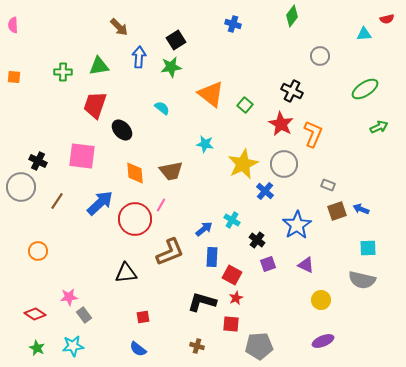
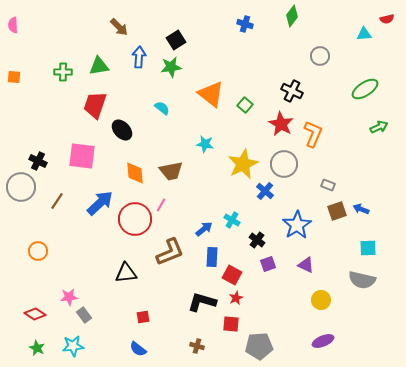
blue cross at (233, 24): moved 12 px right
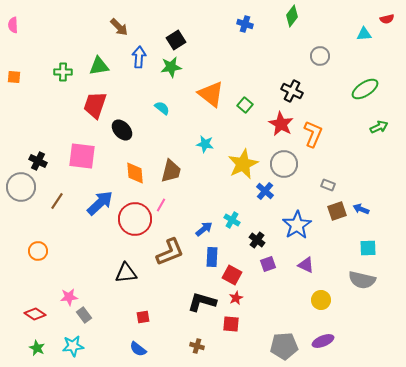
brown trapezoid at (171, 171): rotated 65 degrees counterclockwise
gray pentagon at (259, 346): moved 25 px right
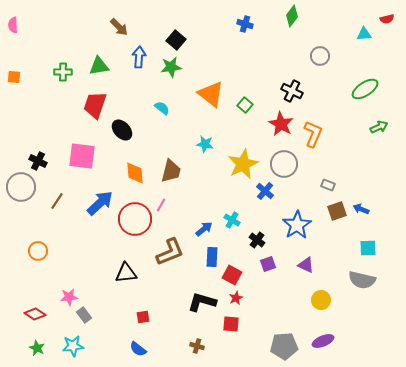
black square at (176, 40): rotated 18 degrees counterclockwise
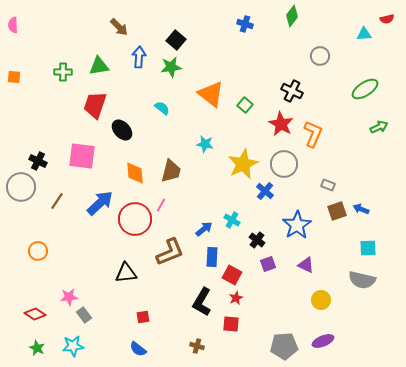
black L-shape at (202, 302): rotated 76 degrees counterclockwise
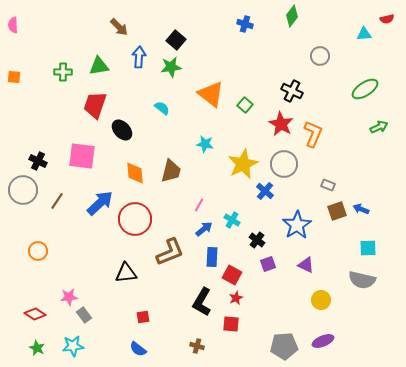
gray circle at (21, 187): moved 2 px right, 3 px down
pink line at (161, 205): moved 38 px right
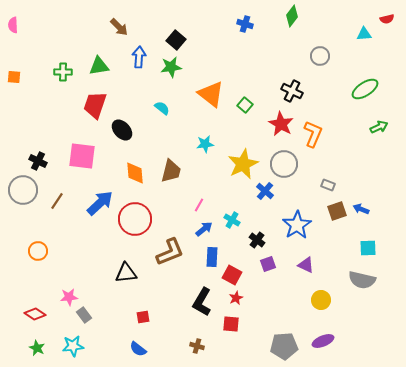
cyan star at (205, 144): rotated 18 degrees counterclockwise
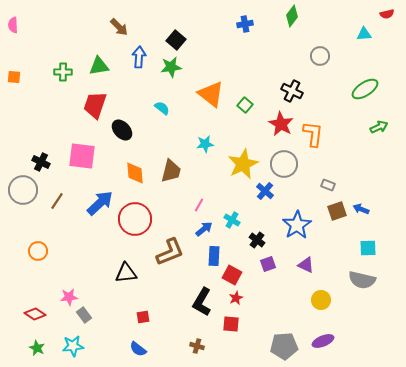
red semicircle at (387, 19): moved 5 px up
blue cross at (245, 24): rotated 28 degrees counterclockwise
orange L-shape at (313, 134): rotated 16 degrees counterclockwise
black cross at (38, 161): moved 3 px right, 1 px down
blue rectangle at (212, 257): moved 2 px right, 1 px up
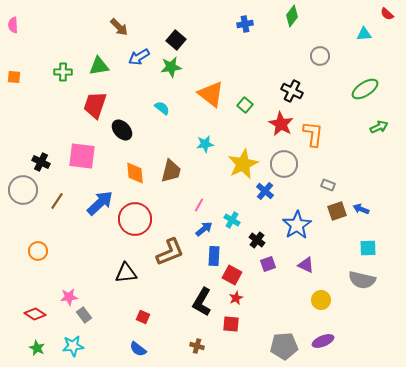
red semicircle at (387, 14): rotated 56 degrees clockwise
blue arrow at (139, 57): rotated 125 degrees counterclockwise
red square at (143, 317): rotated 32 degrees clockwise
